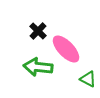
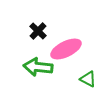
pink ellipse: rotated 72 degrees counterclockwise
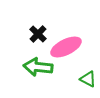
black cross: moved 3 px down
pink ellipse: moved 2 px up
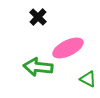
black cross: moved 17 px up
pink ellipse: moved 2 px right, 1 px down
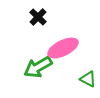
pink ellipse: moved 5 px left
green arrow: rotated 36 degrees counterclockwise
